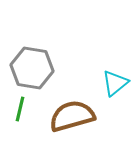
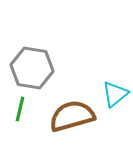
cyan triangle: moved 11 px down
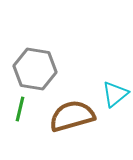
gray hexagon: moved 3 px right, 1 px down
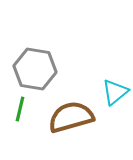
cyan triangle: moved 2 px up
brown semicircle: moved 1 px left, 1 px down
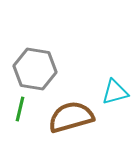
cyan triangle: rotated 24 degrees clockwise
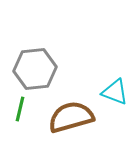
gray hexagon: rotated 15 degrees counterclockwise
cyan triangle: rotated 36 degrees clockwise
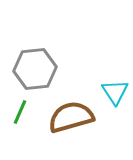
cyan triangle: rotated 36 degrees clockwise
green line: moved 3 px down; rotated 10 degrees clockwise
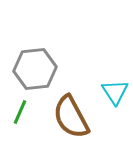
brown semicircle: rotated 102 degrees counterclockwise
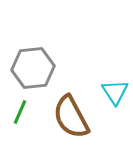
gray hexagon: moved 2 px left, 1 px up
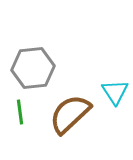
green line: rotated 30 degrees counterclockwise
brown semicircle: moved 1 px left, 3 px up; rotated 75 degrees clockwise
